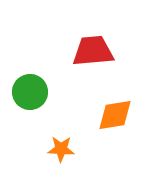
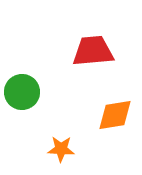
green circle: moved 8 px left
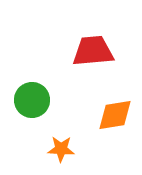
green circle: moved 10 px right, 8 px down
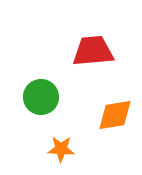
green circle: moved 9 px right, 3 px up
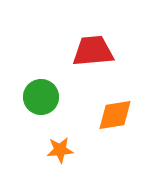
orange star: moved 1 px left, 1 px down; rotated 8 degrees counterclockwise
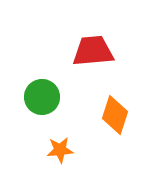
green circle: moved 1 px right
orange diamond: rotated 63 degrees counterclockwise
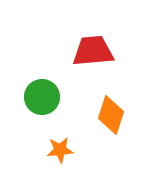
orange diamond: moved 4 px left
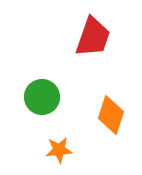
red trapezoid: moved 14 px up; rotated 114 degrees clockwise
orange star: moved 1 px left
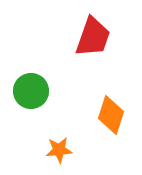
green circle: moved 11 px left, 6 px up
